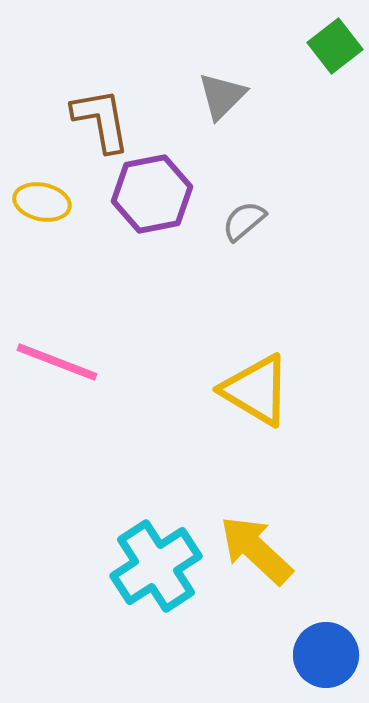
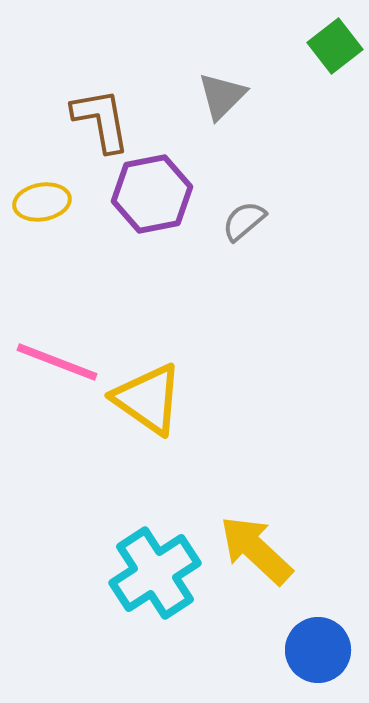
yellow ellipse: rotated 22 degrees counterclockwise
yellow triangle: moved 108 px left, 9 px down; rotated 4 degrees clockwise
cyan cross: moved 1 px left, 7 px down
blue circle: moved 8 px left, 5 px up
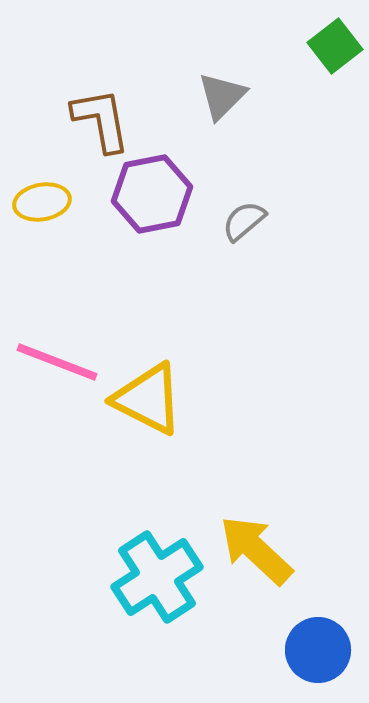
yellow triangle: rotated 8 degrees counterclockwise
cyan cross: moved 2 px right, 4 px down
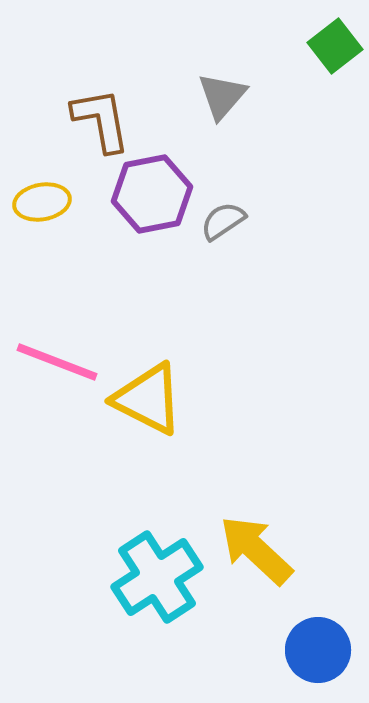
gray triangle: rotated 4 degrees counterclockwise
gray semicircle: moved 21 px left; rotated 6 degrees clockwise
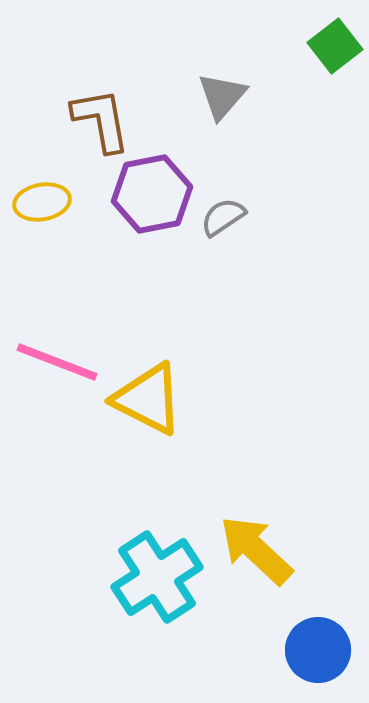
gray semicircle: moved 4 px up
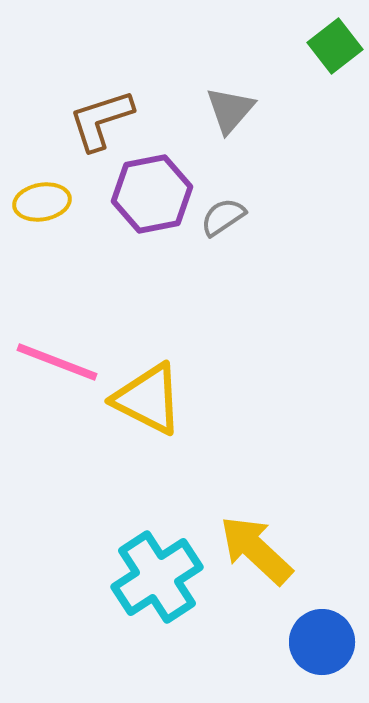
gray triangle: moved 8 px right, 14 px down
brown L-shape: rotated 98 degrees counterclockwise
blue circle: moved 4 px right, 8 px up
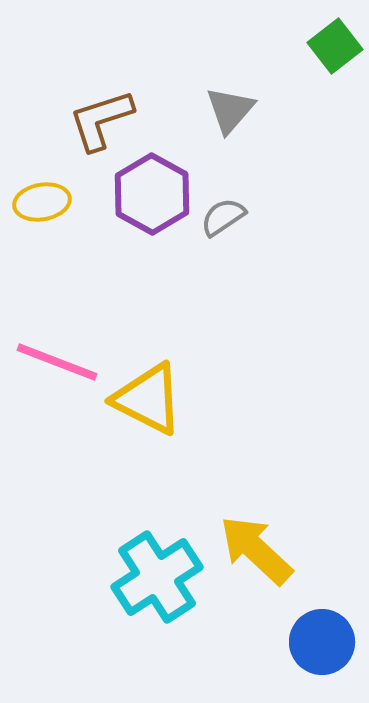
purple hexagon: rotated 20 degrees counterclockwise
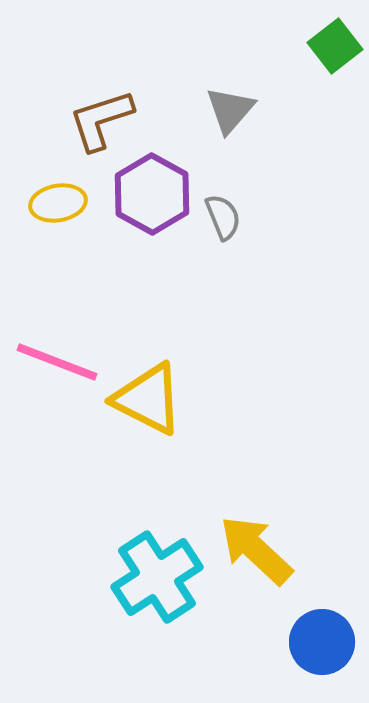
yellow ellipse: moved 16 px right, 1 px down
gray semicircle: rotated 102 degrees clockwise
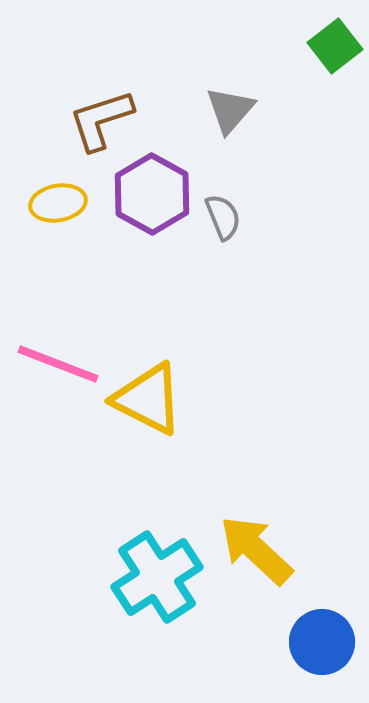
pink line: moved 1 px right, 2 px down
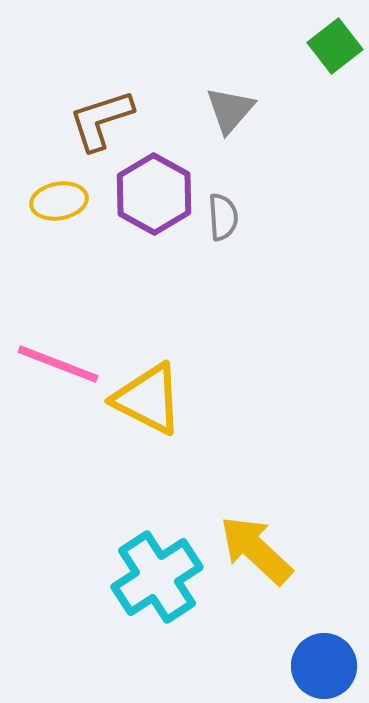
purple hexagon: moved 2 px right
yellow ellipse: moved 1 px right, 2 px up
gray semicircle: rotated 18 degrees clockwise
blue circle: moved 2 px right, 24 px down
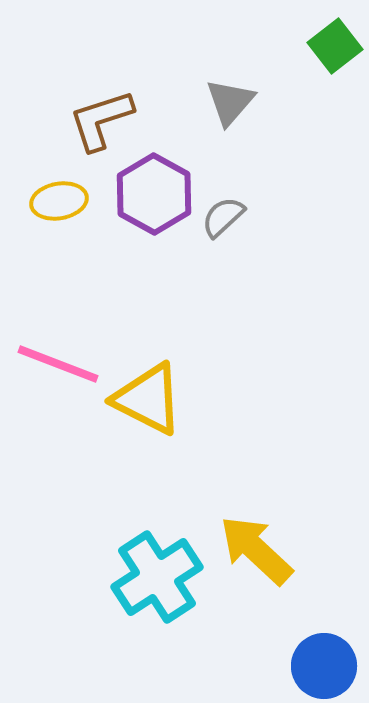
gray triangle: moved 8 px up
gray semicircle: rotated 129 degrees counterclockwise
